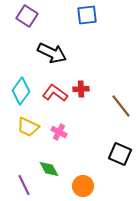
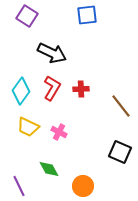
red L-shape: moved 3 px left, 5 px up; rotated 85 degrees clockwise
black square: moved 2 px up
purple line: moved 5 px left, 1 px down
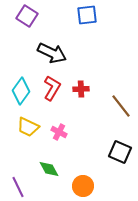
purple line: moved 1 px left, 1 px down
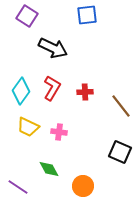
black arrow: moved 1 px right, 5 px up
red cross: moved 4 px right, 3 px down
pink cross: rotated 21 degrees counterclockwise
purple line: rotated 30 degrees counterclockwise
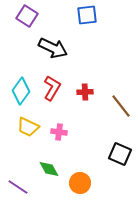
black square: moved 2 px down
orange circle: moved 3 px left, 3 px up
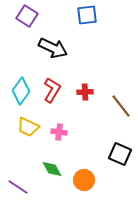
red L-shape: moved 2 px down
green diamond: moved 3 px right
orange circle: moved 4 px right, 3 px up
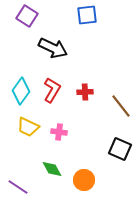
black square: moved 5 px up
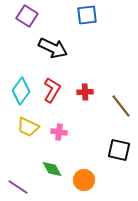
black square: moved 1 px left, 1 px down; rotated 10 degrees counterclockwise
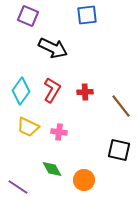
purple square: moved 1 px right; rotated 10 degrees counterclockwise
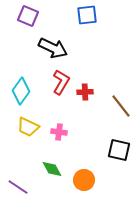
red L-shape: moved 9 px right, 8 px up
